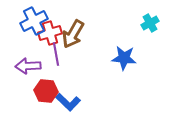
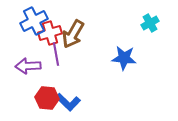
red hexagon: moved 1 px right, 7 px down
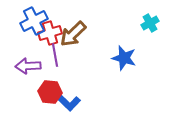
brown arrow: rotated 16 degrees clockwise
purple line: moved 1 px left, 1 px down
blue star: rotated 10 degrees clockwise
red hexagon: moved 3 px right, 6 px up
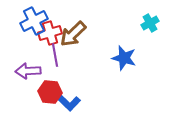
purple arrow: moved 5 px down
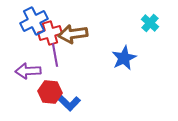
cyan cross: rotated 18 degrees counterclockwise
brown arrow: rotated 36 degrees clockwise
blue star: rotated 30 degrees clockwise
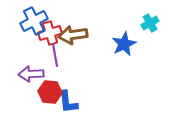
cyan cross: rotated 18 degrees clockwise
brown arrow: moved 1 px down
blue star: moved 14 px up
purple arrow: moved 3 px right, 3 px down
blue L-shape: rotated 40 degrees clockwise
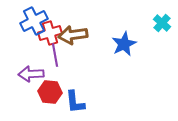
cyan cross: moved 12 px right; rotated 18 degrees counterclockwise
blue L-shape: moved 7 px right
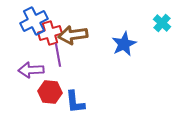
purple line: moved 3 px right
purple arrow: moved 4 px up
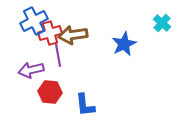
purple arrow: rotated 10 degrees counterclockwise
blue L-shape: moved 10 px right, 3 px down
